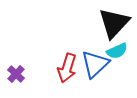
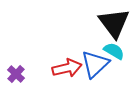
black triangle: rotated 20 degrees counterclockwise
cyan semicircle: moved 3 px left; rotated 125 degrees counterclockwise
red arrow: rotated 120 degrees counterclockwise
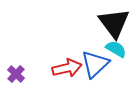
cyan semicircle: moved 2 px right, 2 px up
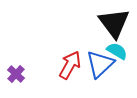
cyan semicircle: moved 1 px right, 2 px down
blue triangle: moved 5 px right
red arrow: moved 3 px right, 3 px up; rotated 48 degrees counterclockwise
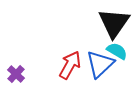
black triangle: rotated 12 degrees clockwise
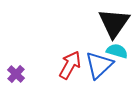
cyan semicircle: rotated 15 degrees counterclockwise
blue triangle: moved 1 px left, 1 px down
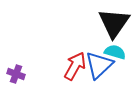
cyan semicircle: moved 2 px left, 1 px down
red arrow: moved 5 px right, 1 px down
purple cross: rotated 24 degrees counterclockwise
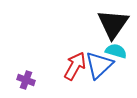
black triangle: moved 1 px left, 1 px down
cyan semicircle: moved 1 px right, 1 px up
purple cross: moved 10 px right, 6 px down
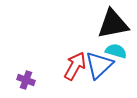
black triangle: rotated 44 degrees clockwise
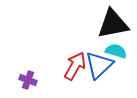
purple cross: moved 2 px right
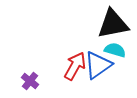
cyan semicircle: moved 1 px left, 1 px up
blue triangle: moved 1 px left; rotated 8 degrees clockwise
purple cross: moved 2 px right, 1 px down; rotated 18 degrees clockwise
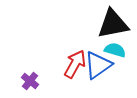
red arrow: moved 2 px up
